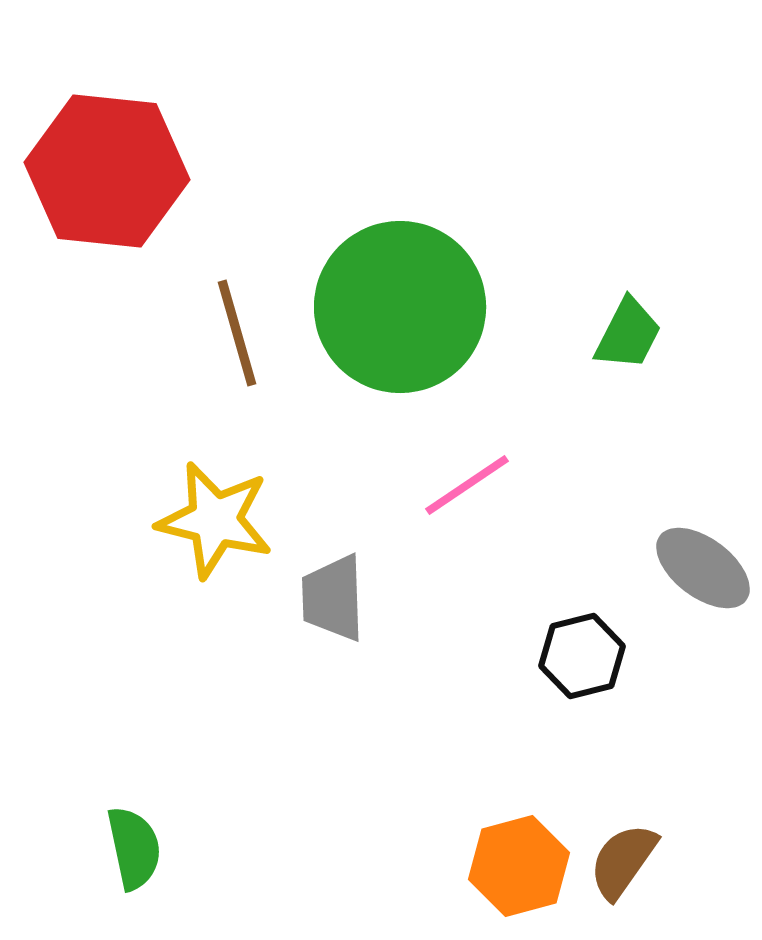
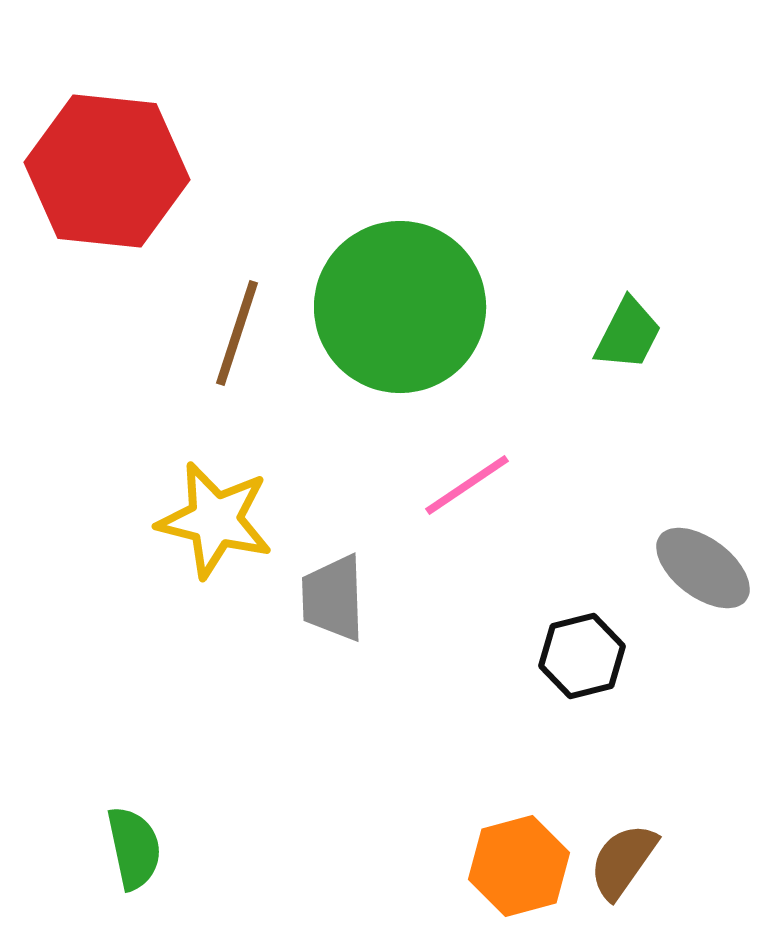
brown line: rotated 34 degrees clockwise
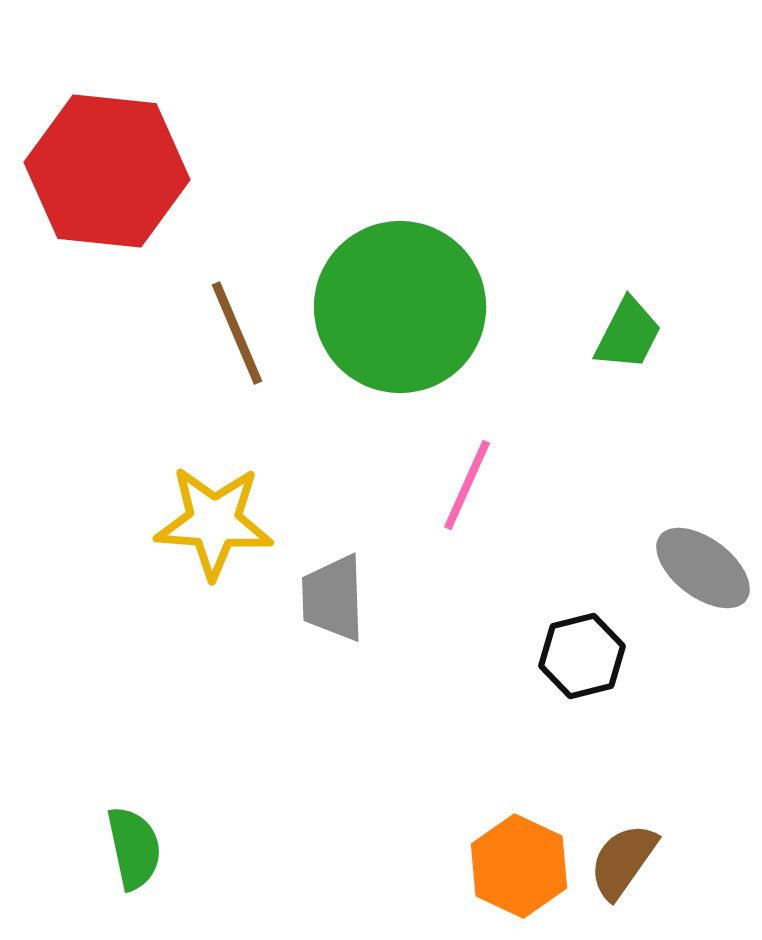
brown line: rotated 41 degrees counterclockwise
pink line: rotated 32 degrees counterclockwise
yellow star: moved 1 px left, 2 px down; rotated 10 degrees counterclockwise
orange hexagon: rotated 20 degrees counterclockwise
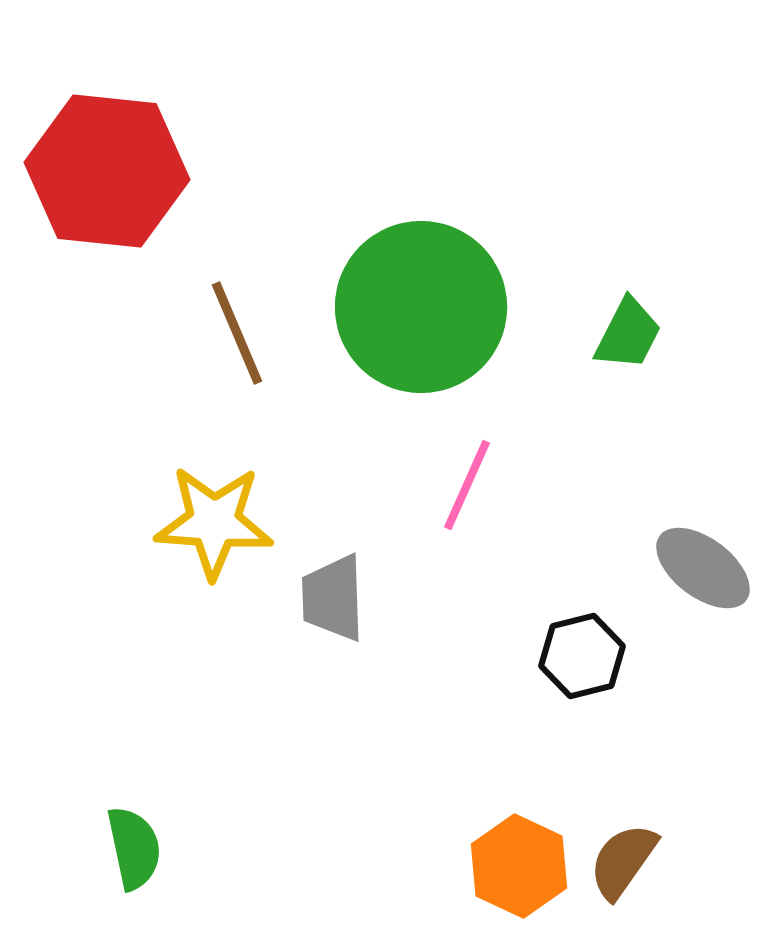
green circle: moved 21 px right
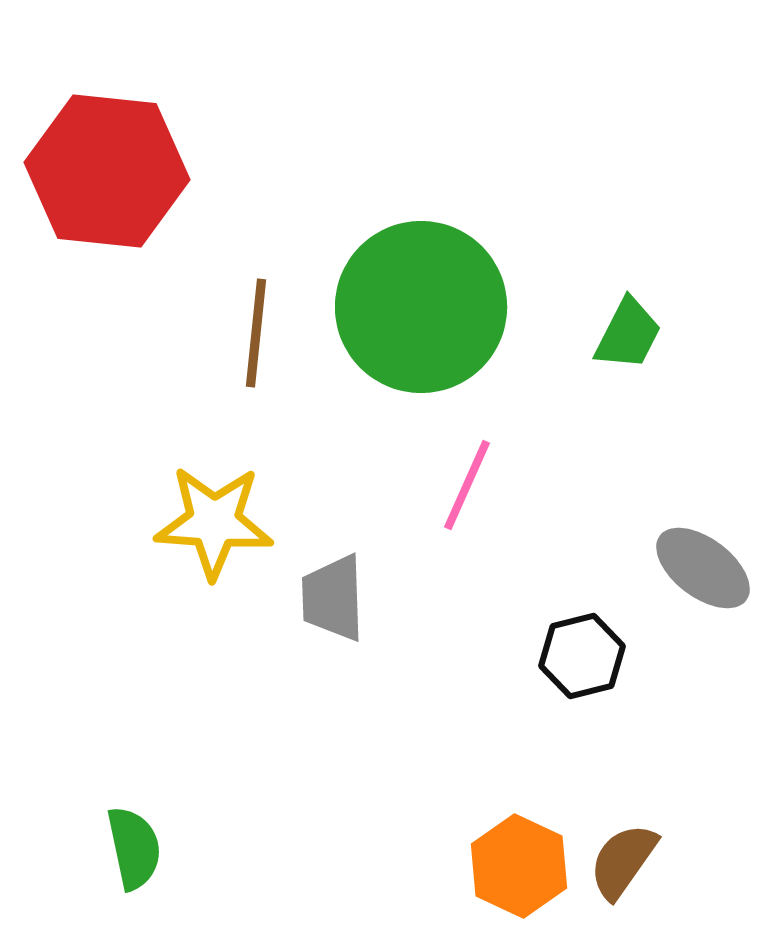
brown line: moved 19 px right; rotated 29 degrees clockwise
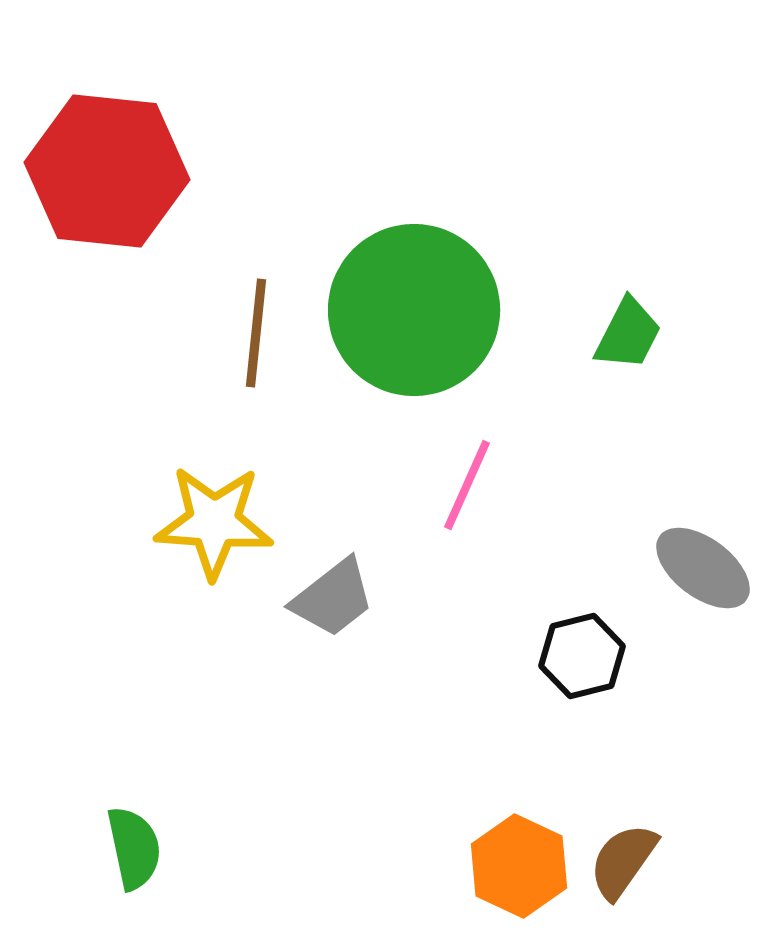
green circle: moved 7 px left, 3 px down
gray trapezoid: rotated 126 degrees counterclockwise
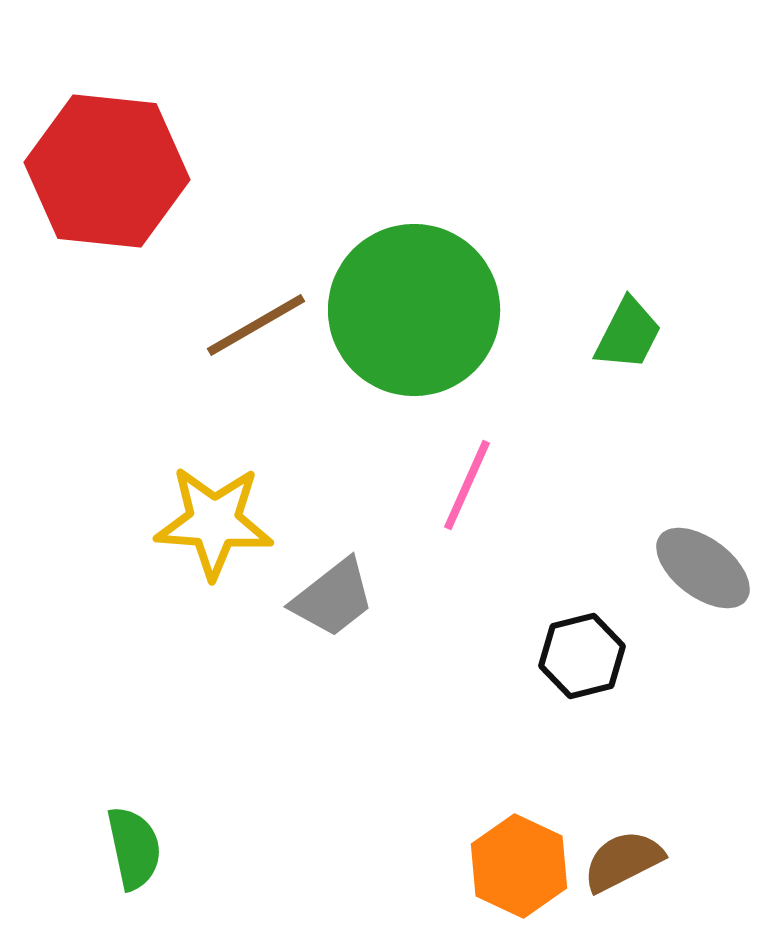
brown line: moved 8 px up; rotated 54 degrees clockwise
brown semicircle: rotated 28 degrees clockwise
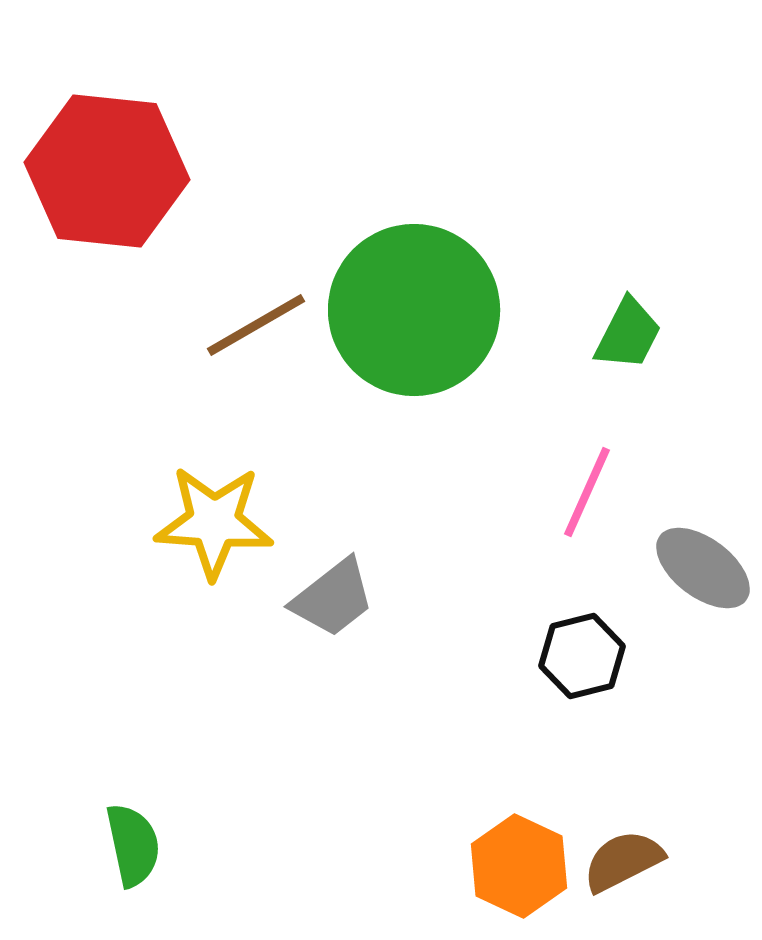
pink line: moved 120 px right, 7 px down
green semicircle: moved 1 px left, 3 px up
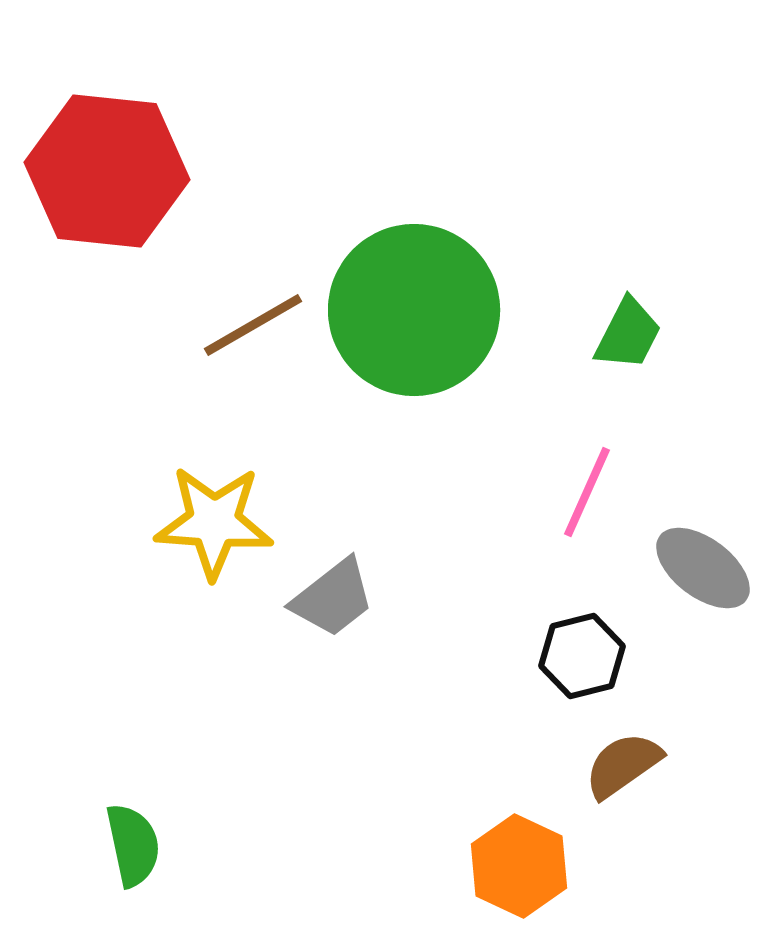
brown line: moved 3 px left
brown semicircle: moved 96 px up; rotated 8 degrees counterclockwise
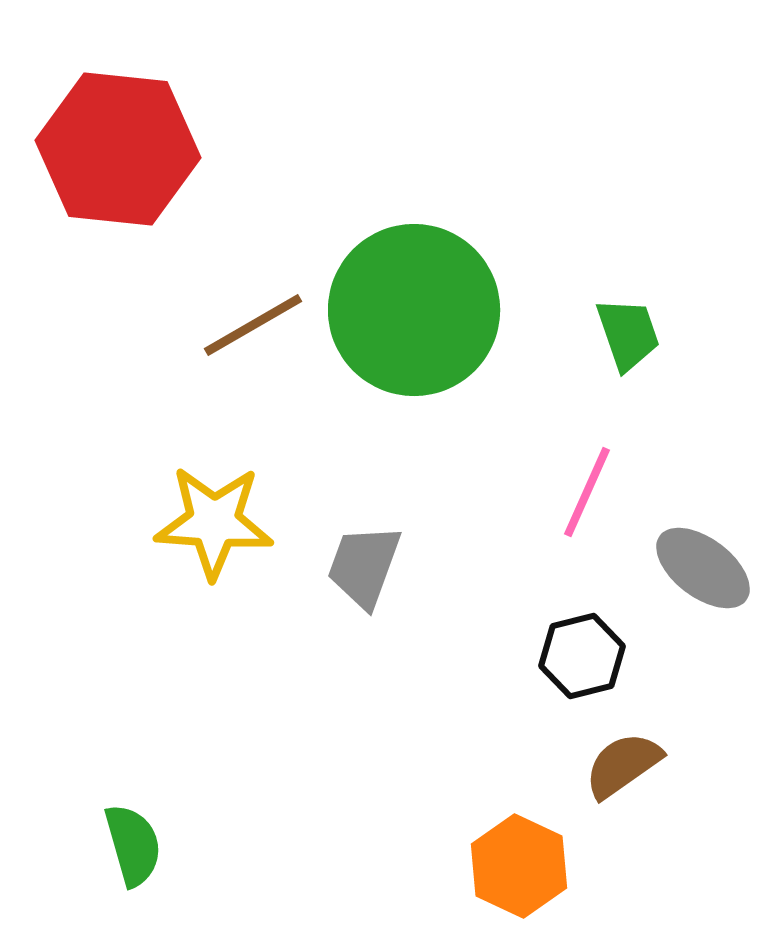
red hexagon: moved 11 px right, 22 px up
green trapezoid: rotated 46 degrees counterclockwise
gray trapezoid: moved 31 px right, 32 px up; rotated 148 degrees clockwise
green semicircle: rotated 4 degrees counterclockwise
